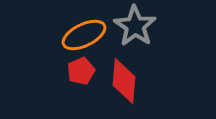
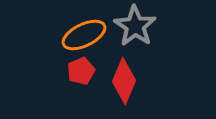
red diamond: rotated 18 degrees clockwise
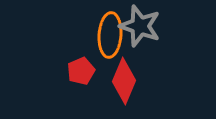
gray star: moved 5 px right; rotated 15 degrees counterclockwise
orange ellipse: moved 26 px right; rotated 60 degrees counterclockwise
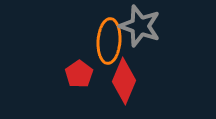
orange ellipse: moved 1 px left, 6 px down
red pentagon: moved 2 px left, 3 px down; rotated 12 degrees counterclockwise
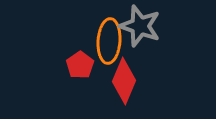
red pentagon: moved 1 px right, 9 px up
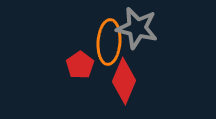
gray star: moved 3 px left, 2 px down; rotated 6 degrees counterclockwise
orange ellipse: moved 1 px down
